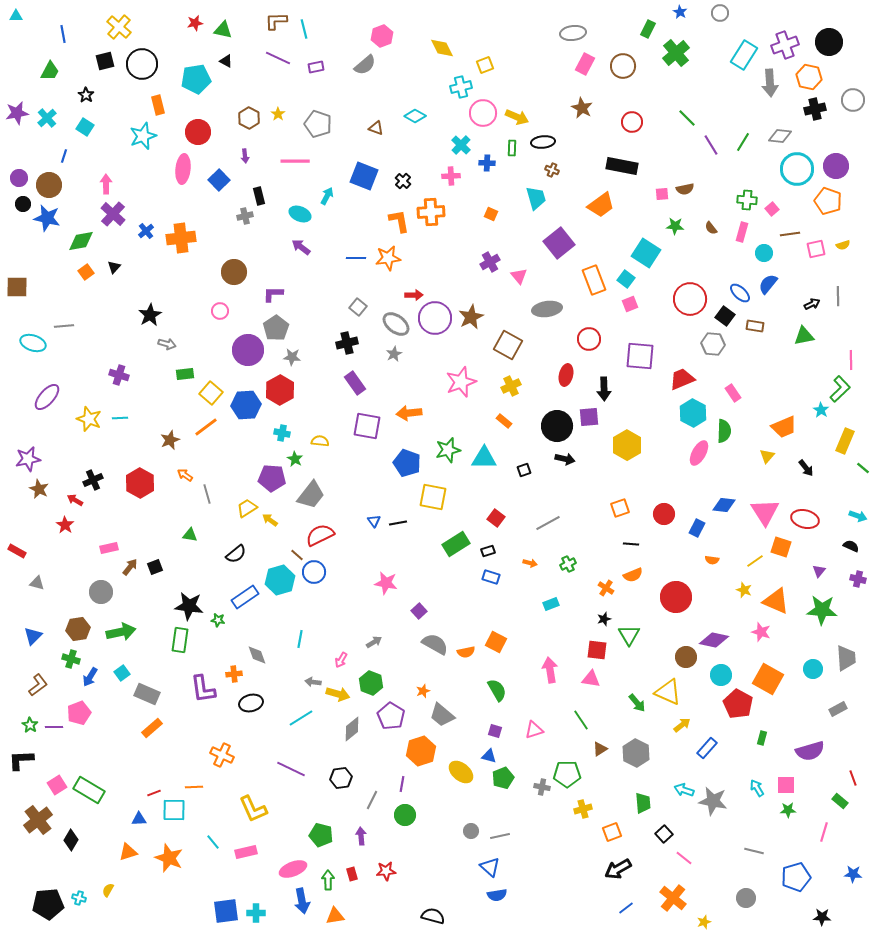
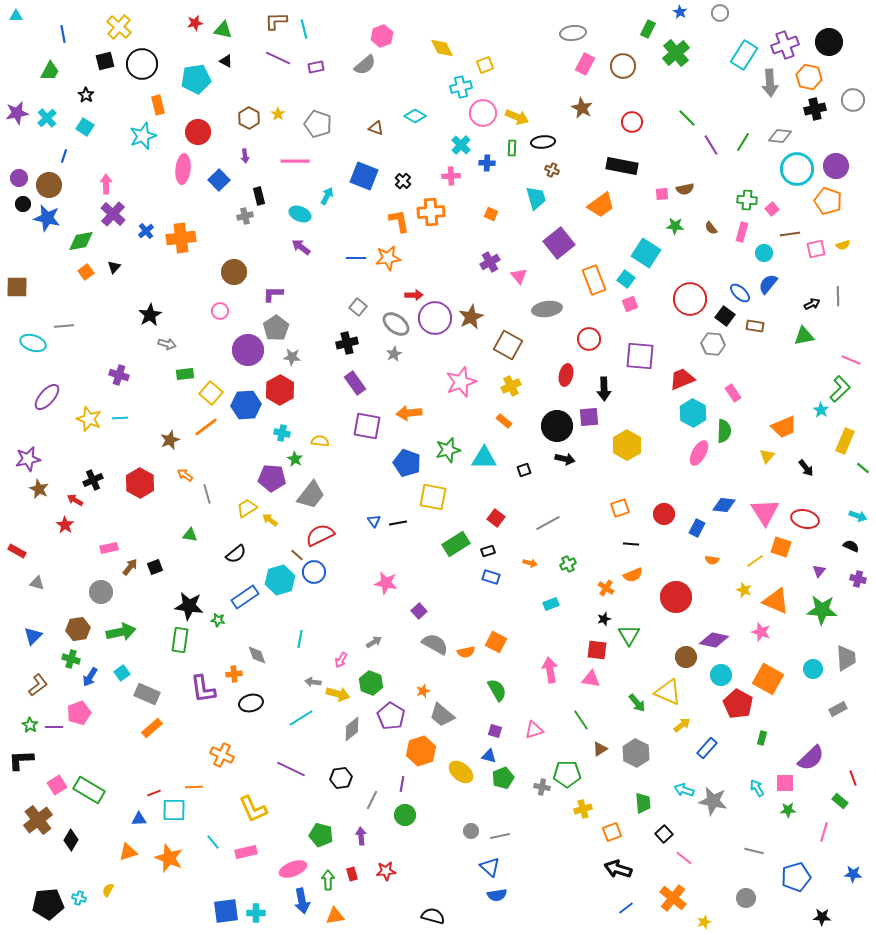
pink line at (851, 360): rotated 66 degrees counterclockwise
purple semicircle at (810, 751): moved 1 px right, 7 px down; rotated 28 degrees counterclockwise
pink square at (786, 785): moved 1 px left, 2 px up
black arrow at (618, 869): rotated 48 degrees clockwise
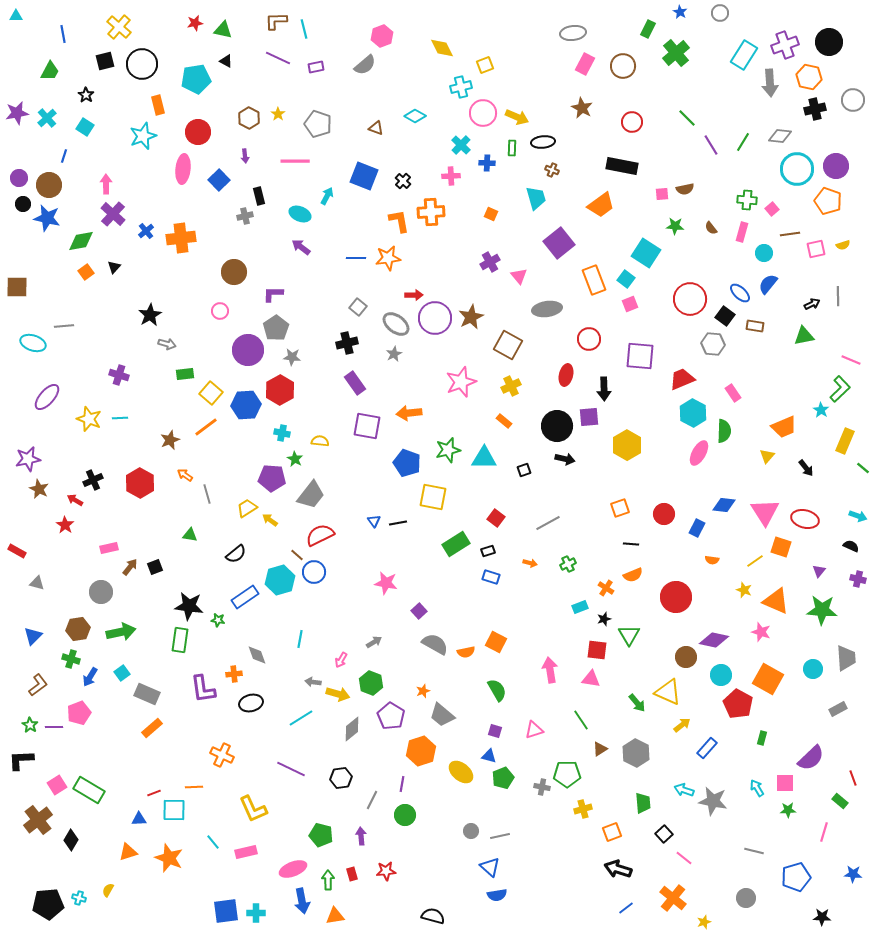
cyan rectangle at (551, 604): moved 29 px right, 3 px down
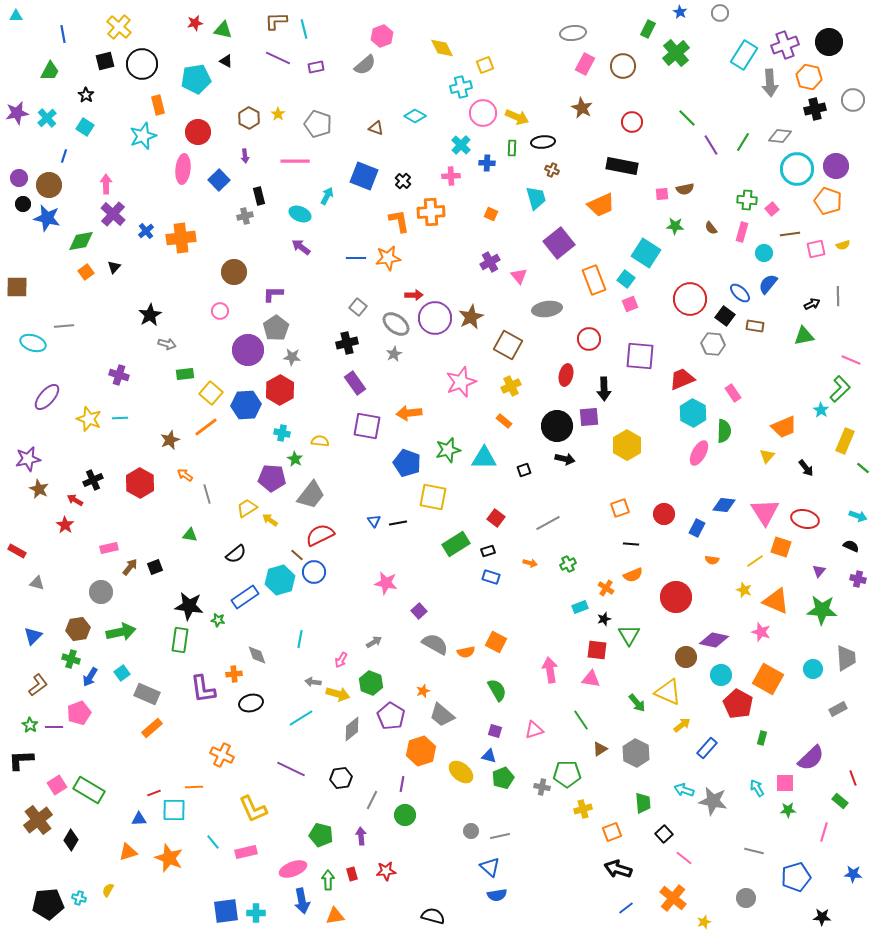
orange trapezoid at (601, 205): rotated 12 degrees clockwise
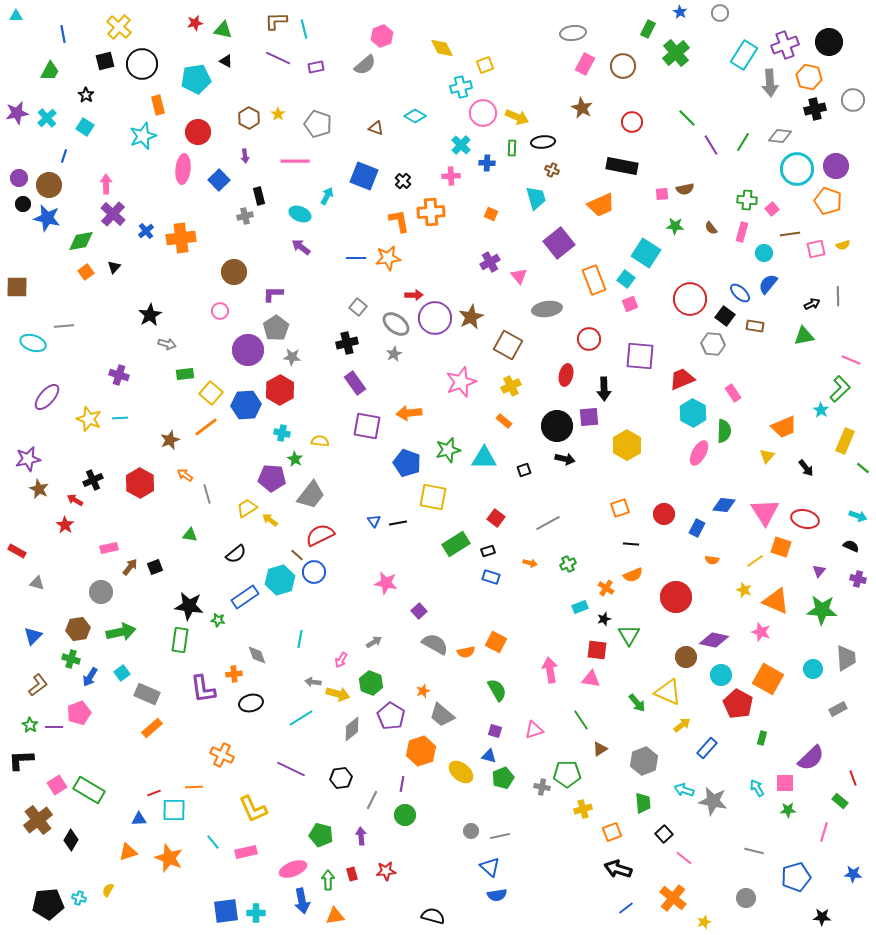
gray hexagon at (636, 753): moved 8 px right, 8 px down; rotated 12 degrees clockwise
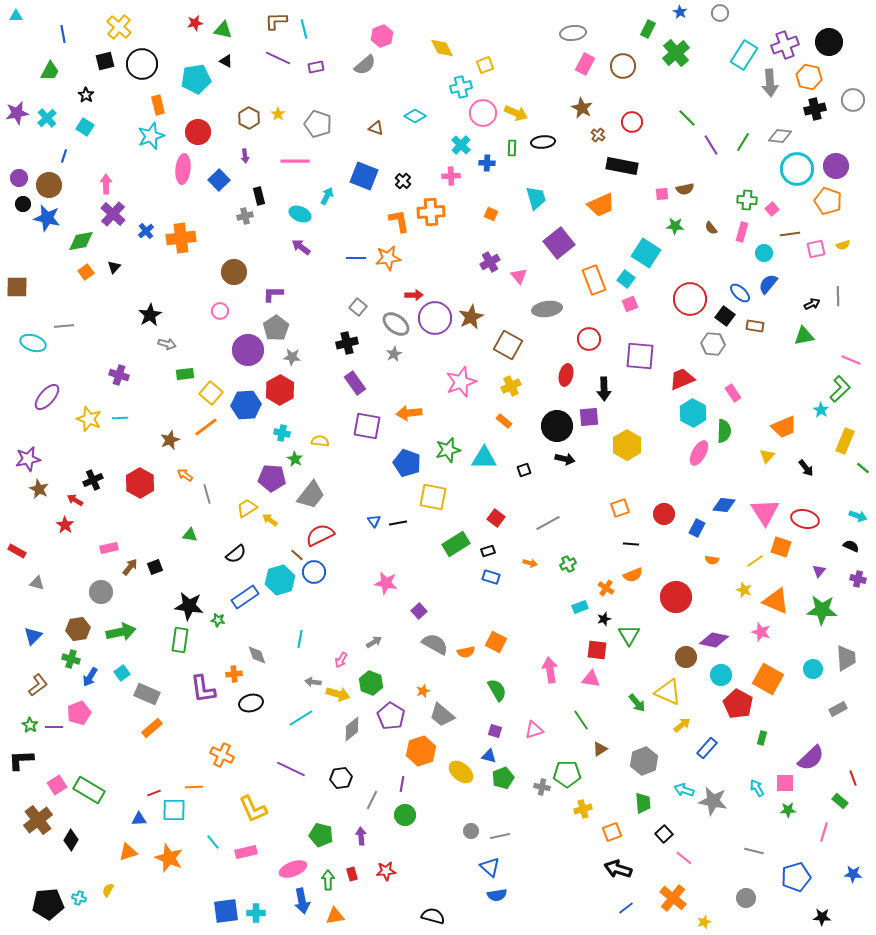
yellow arrow at (517, 117): moved 1 px left, 4 px up
cyan star at (143, 136): moved 8 px right
brown cross at (552, 170): moved 46 px right, 35 px up; rotated 16 degrees clockwise
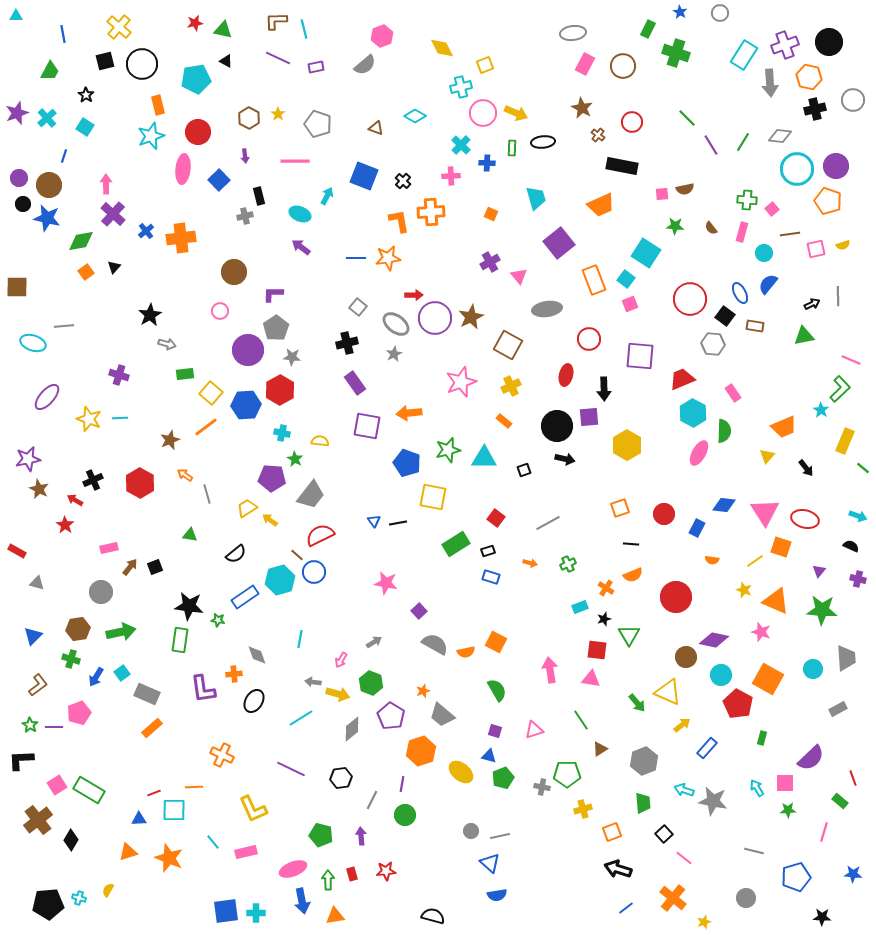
green cross at (676, 53): rotated 32 degrees counterclockwise
purple star at (17, 113): rotated 10 degrees counterclockwise
blue ellipse at (740, 293): rotated 20 degrees clockwise
blue arrow at (90, 677): moved 6 px right
black ellipse at (251, 703): moved 3 px right, 2 px up; rotated 45 degrees counterclockwise
blue triangle at (490, 867): moved 4 px up
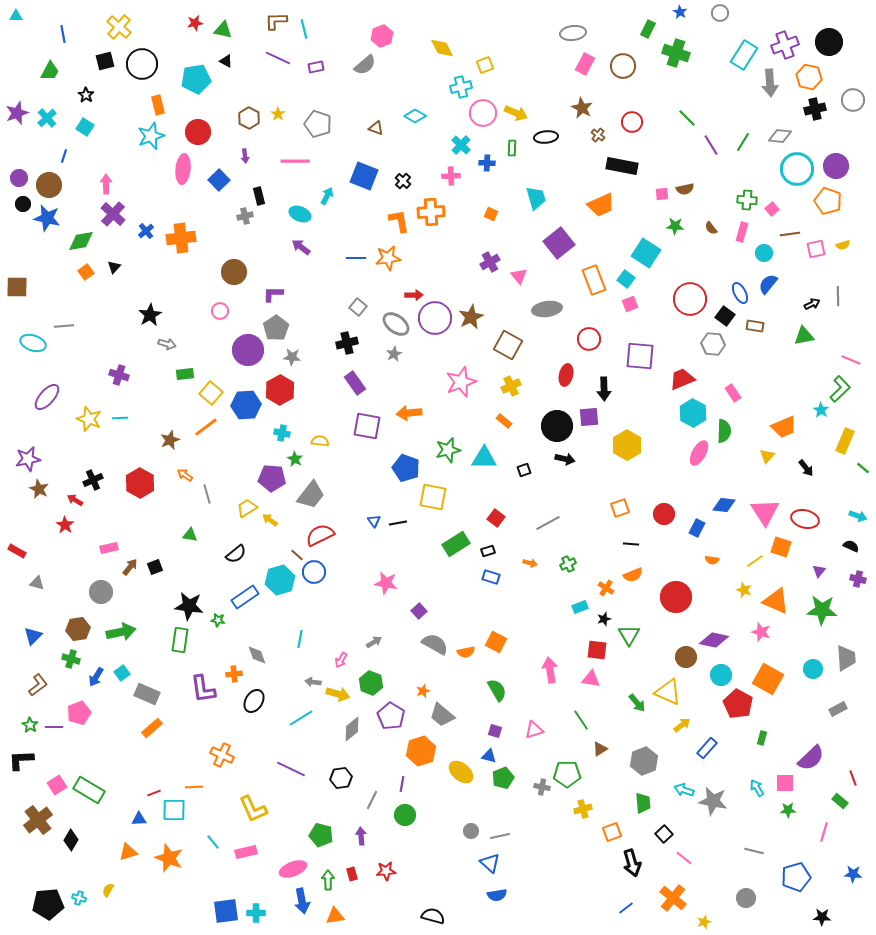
black ellipse at (543, 142): moved 3 px right, 5 px up
blue pentagon at (407, 463): moved 1 px left, 5 px down
black arrow at (618, 869): moved 14 px right, 6 px up; rotated 124 degrees counterclockwise
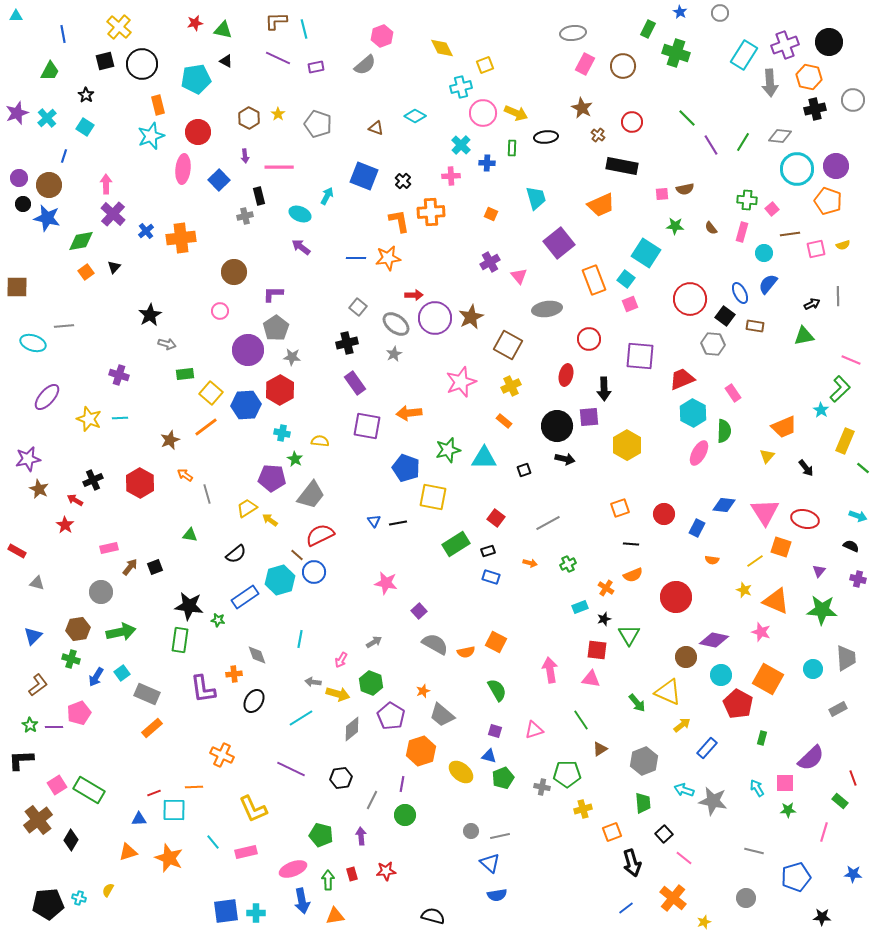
pink line at (295, 161): moved 16 px left, 6 px down
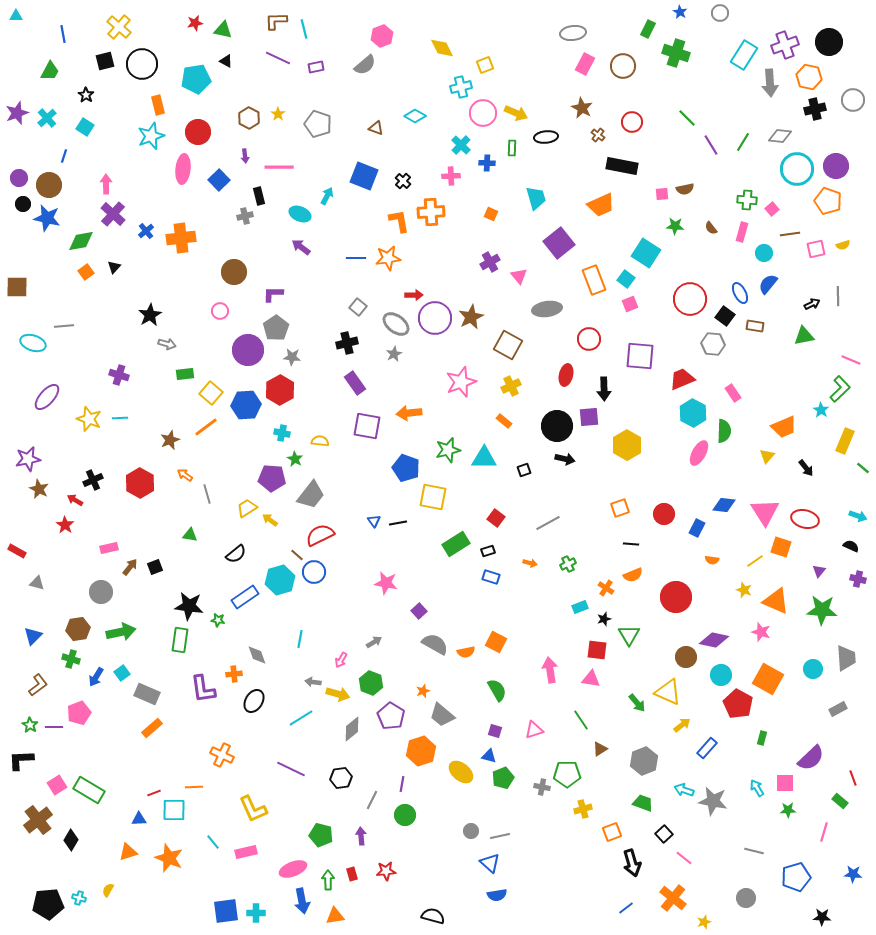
green trapezoid at (643, 803): rotated 65 degrees counterclockwise
